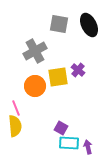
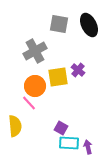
pink line: moved 13 px right, 5 px up; rotated 21 degrees counterclockwise
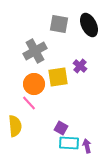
purple cross: moved 2 px right, 4 px up
orange circle: moved 1 px left, 2 px up
purple arrow: moved 1 px left, 1 px up
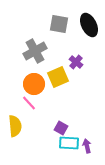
purple cross: moved 4 px left, 4 px up
yellow square: rotated 15 degrees counterclockwise
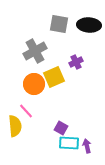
black ellipse: rotated 60 degrees counterclockwise
purple cross: rotated 24 degrees clockwise
yellow square: moved 4 px left
pink line: moved 3 px left, 8 px down
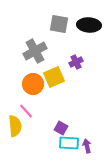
orange circle: moved 1 px left
